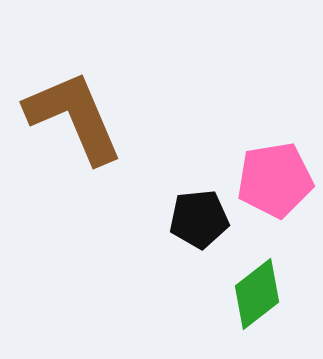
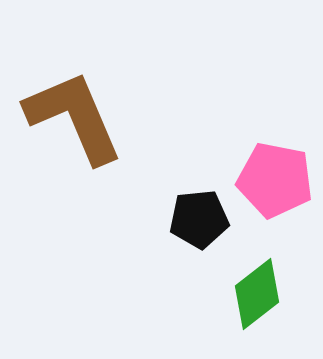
pink pentagon: rotated 20 degrees clockwise
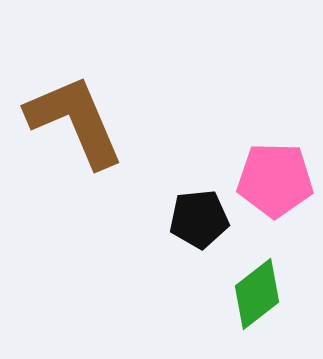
brown L-shape: moved 1 px right, 4 px down
pink pentagon: rotated 10 degrees counterclockwise
